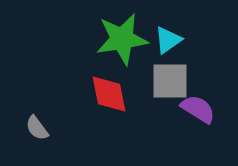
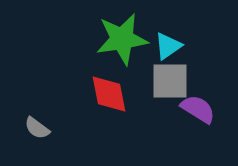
cyan triangle: moved 6 px down
gray semicircle: rotated 16 degrees counterclockwise
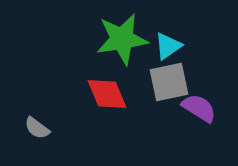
gray square: moved 1 px left, 1 px down; rotated 12 degrees counterclockwise
red diamond: moved 2 px left; rotated 12 degrees counterclockwise
purple semicircle: moved 1 px right, 1 px up
